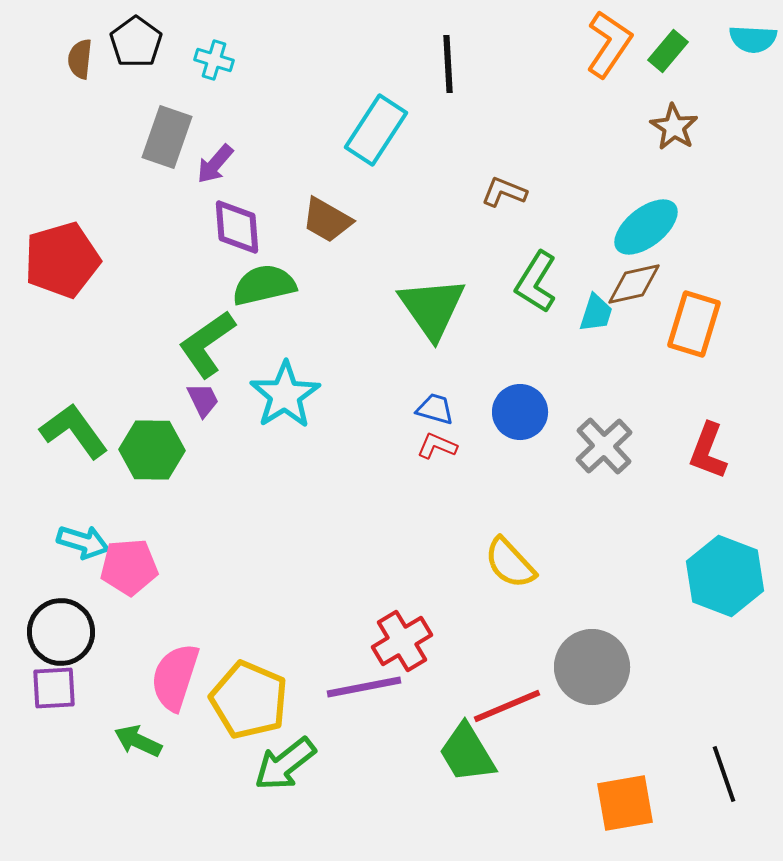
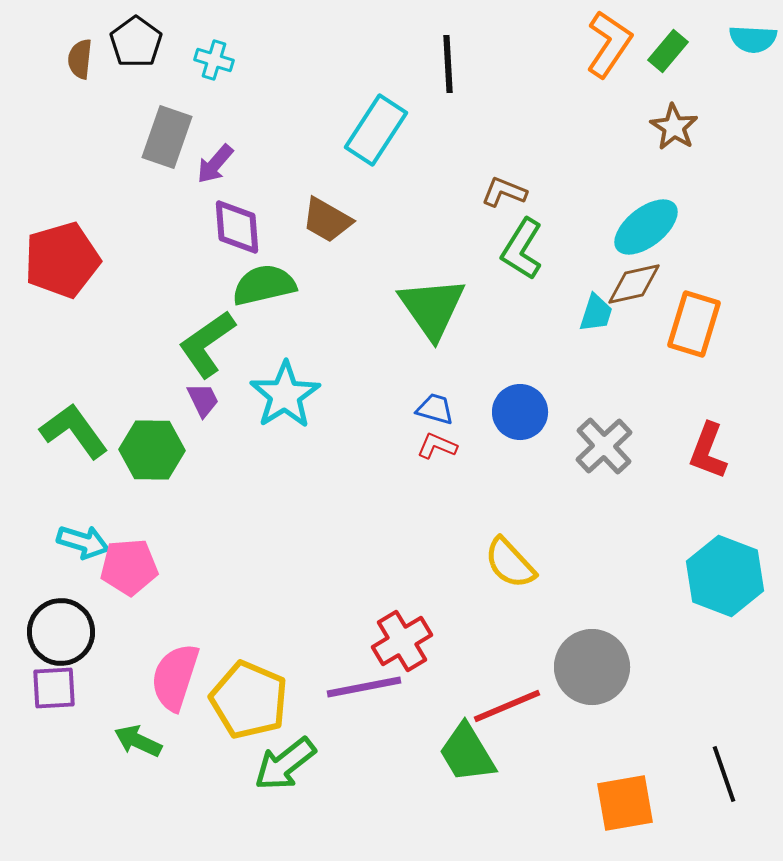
green L-shape at (536, 282): moved 14 px left, 33 px up
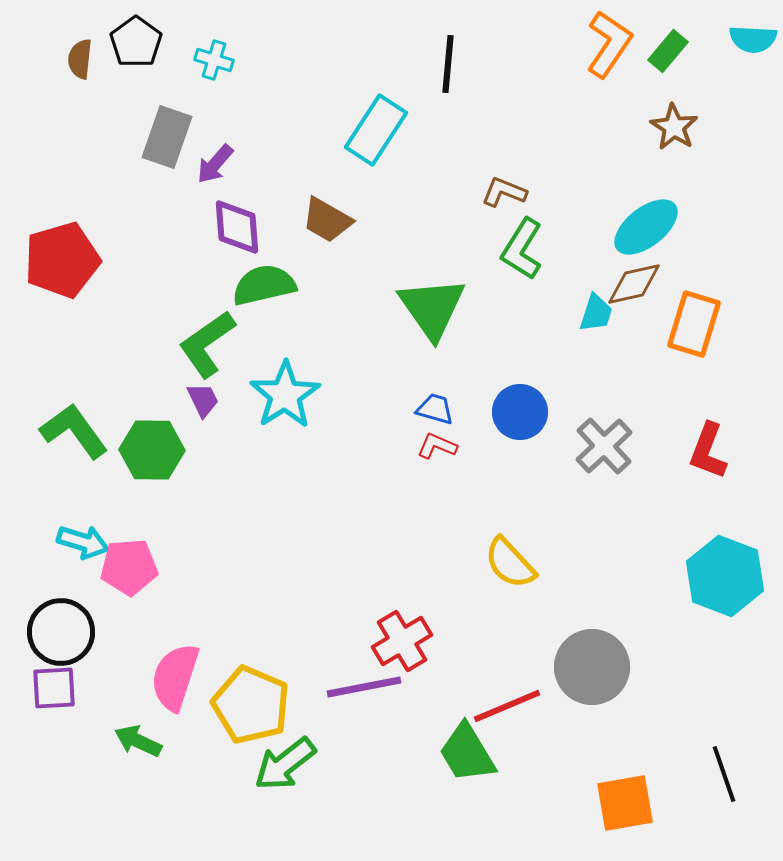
black line at (448, 64): rotated 8 degrees clockwise
yellow pentagon at (249, 700): moved 2 px right, 5 px down
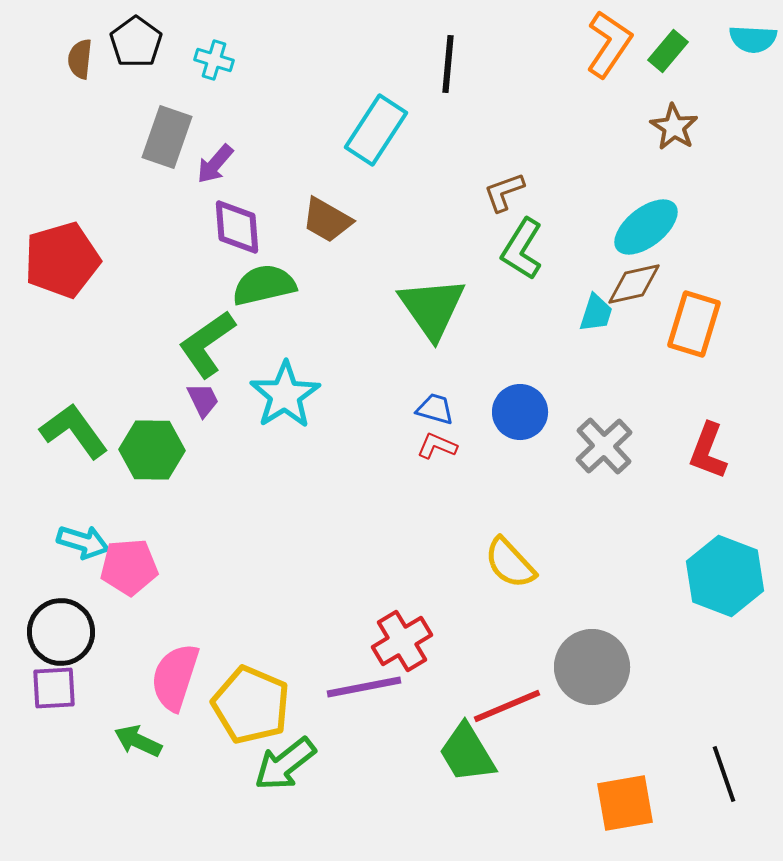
brown L-shape at (504, 192): rotated 42 degrees counterclockwise
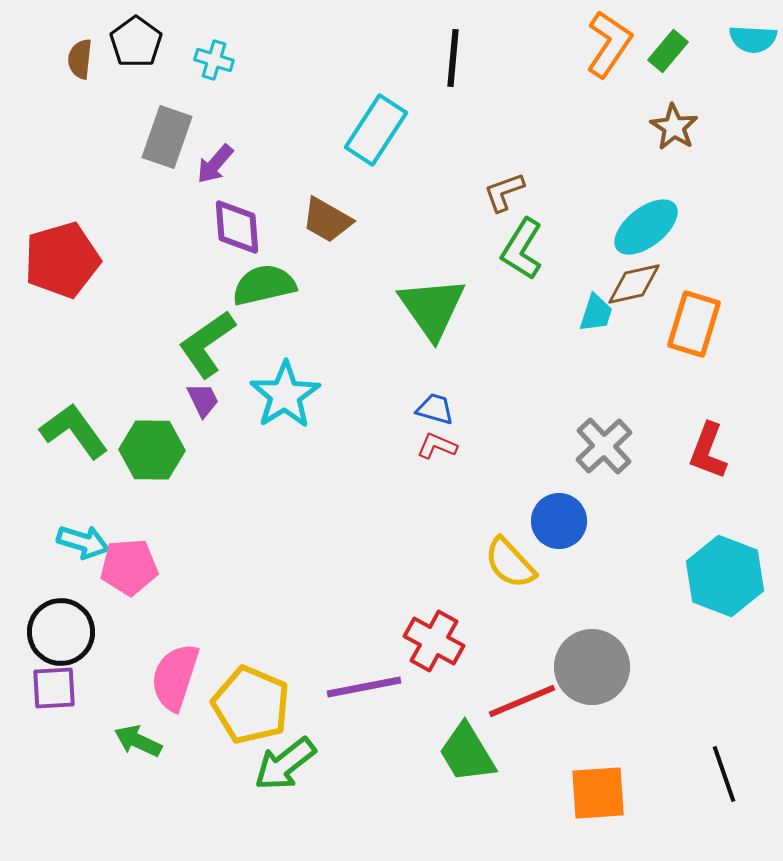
black line at (448, 64): moved 5 px right, 6 px up
blue circle at (520, 412): moved 39 px right, 109 px down
red cross at (402, 641): moved 32 px right; rotated 30 degrees counterclockwise
red line at (507, 706): moved 15 px right, 5 px up
orange square at (625, 803): moved 27 px left, 10 px up; rotated 6 degrees clockwise
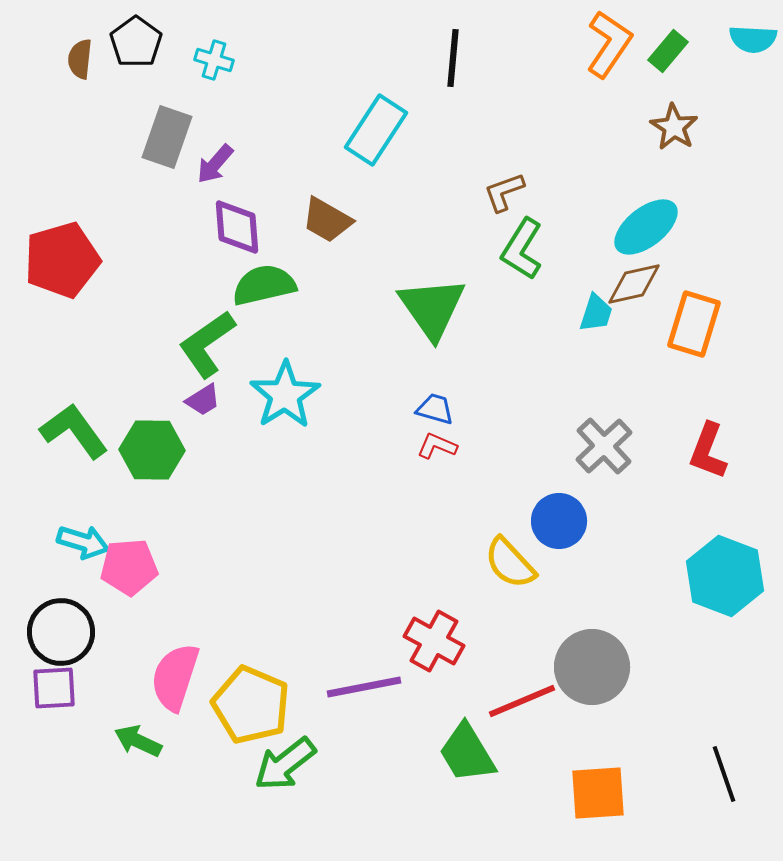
purple trapezoid at (203, 400): rotated 84 degrees clockwise
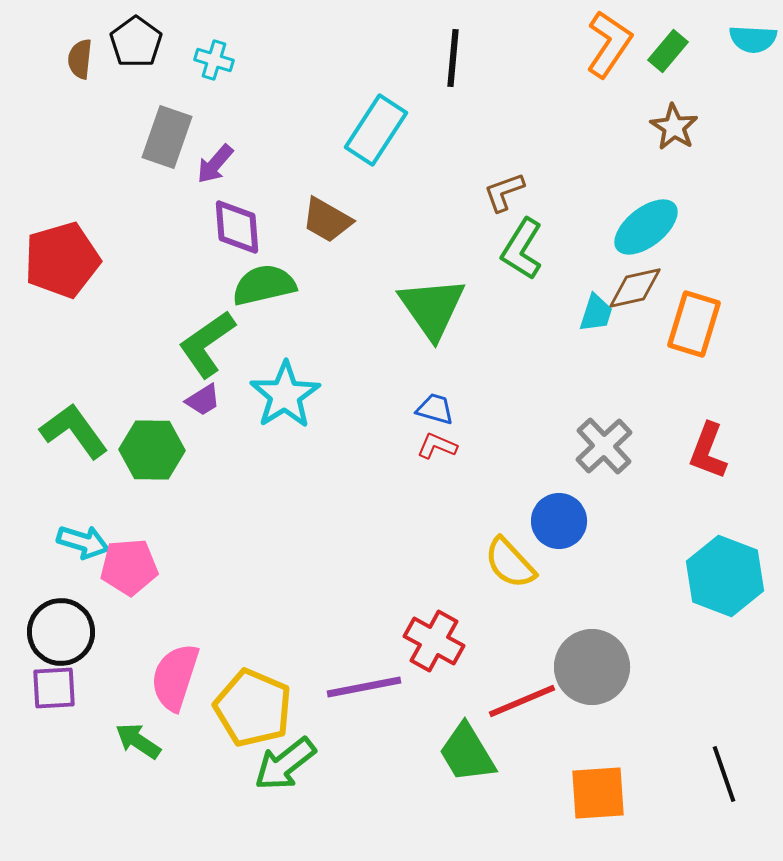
brown diamond at (634, 284): moved 1 px right, 4 px down
yellow pentagon at (251, 705): moved 2 px right, 3 px down
green arrow at (138, 741): rotated 9 degrees clockwise
